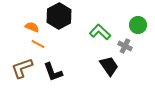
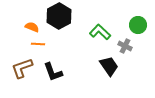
orange line: rotated 24 degrees counterclockwise
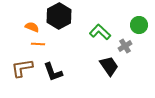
green circle: moved 1 px right
gray cross: rotated 32 degrees clockwise
brown L-shape: rotated 10 degrees clockwise
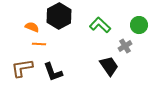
green L-shape: moved 7 px up
orange line: moved 1 px right
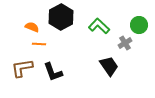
black hexagon: moved 2 px right, 1 px down
green L-shape: moved 1 px left, 1 px down
gray cross: moved 3 px up
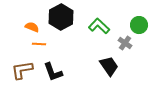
gray cross: rotated 24 degrees counterclockwise
brown L-shape: moved 2 px down
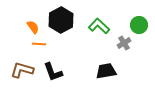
black hexagon: moved 3 px down
orange semicircle: moved 1 px right; rotated 32 degrees clockwise
gray cross: moved 1 px left; rotated 24 degrees clockwise
black trapezoid: moved 3 px left, 5 px down; rotated 65 degrees counterclockwise
brown L-shape: rotated 25 degrees clockwise
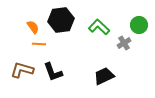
black hexagon: rotated 20 degrees clockwise
green L-shape: moved 1 px down
black trapezoid: moved 2 px left, 5 px down; rotated 15 degrees counterclockwise
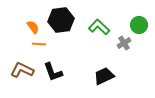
brown L-shape: rotated 10 degrees clockwise
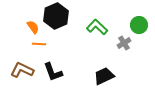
black hexagon: moved 5 px left, 4 px up; rotated 15 degrees counterclockwise
green L-shape: moved 2 px left
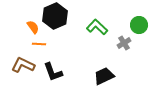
black hexagon: moved 1 px left
brown L-shape: moved 1 px right, 5 px up
